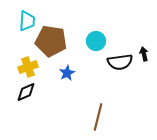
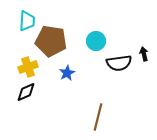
black semicircle: moved 1 px left, 1 px down
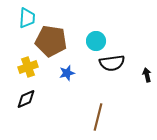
cyan trapezoid: moved 3 px up
black arrow: moved 3 px right, 21 px down
black semicircle: moved 7 px left
blue star: rotated 14 degrees clockwise
black diamond: moved 7 px down
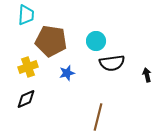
cyan trapezoid: moved 1 px left, 3 px up
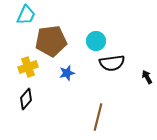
cyan trapezoid: rotated 20 degrees clockwise
brown pentagon: rotated 16 degrees counterclockwise
black arrow: moved 2 px down; rotated 16 degrees counterclockwise
black diamond: rotated 25 degrees counterclockwise
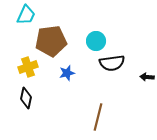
black arrow: rotated 56 degrees counterclockwise
black diamond: moved 1 px up; rotated 30 degrees counterclockwise
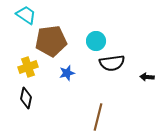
cyan trapezoid: rotated 80 degrees counterclockwise
